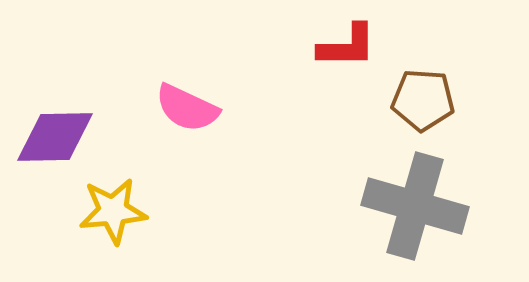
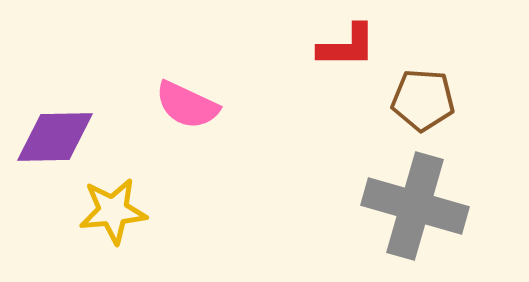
pink semicircle: moved 3 px up
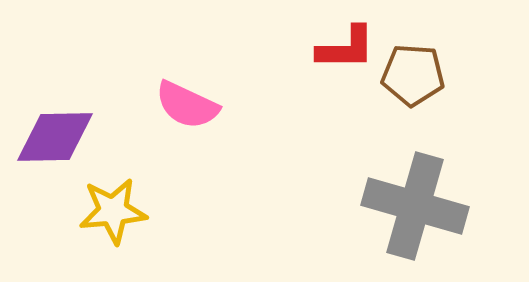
red L-shape: moved 1 px left, 2 px down
brown pentagon: moved 10 px left, 25 px up
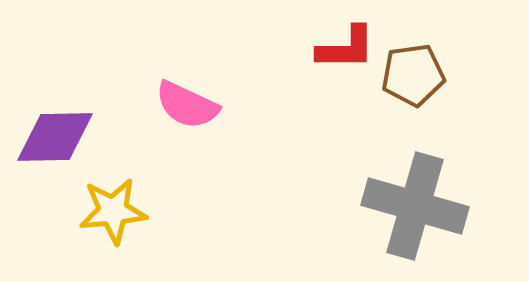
brown pentagon: rotated 12 degrees counterclockwise
